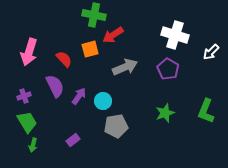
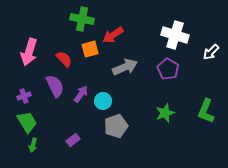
green cross: moved 12 px left, 4 px down
purple arrow: moved 2 px right, 2 px up
gray pentagon: rotated 10 degrees counterclockwise
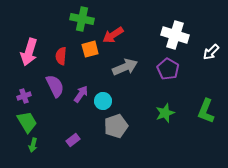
red semicircle: moved 3 px left, 3 px up; rotated 132 degrees counterclockwise
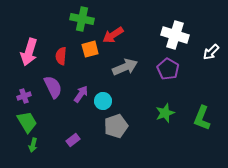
purple semicircle: moved 2 px left, 1 px down
green L-shape: moved 4 px left, 7 px down
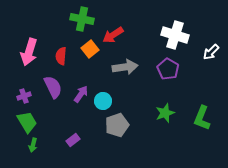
orange square: rotated 24 degrees counterclockwise
gray arrow: rotated 15 degrees clockwise
gray pentagon: moved 1 px right, 1 px up
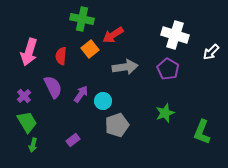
purple cross: rotated 24 degrees counterclockwise
green L-shape: moved 14 px down
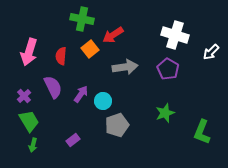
green trapezoid: moved 2 px right, 1 px up
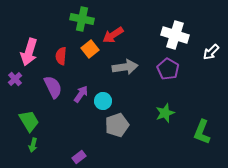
purple cross: moved 9 px left, 17 px up
purple rectangle: moved 6 px right, 17 px down
